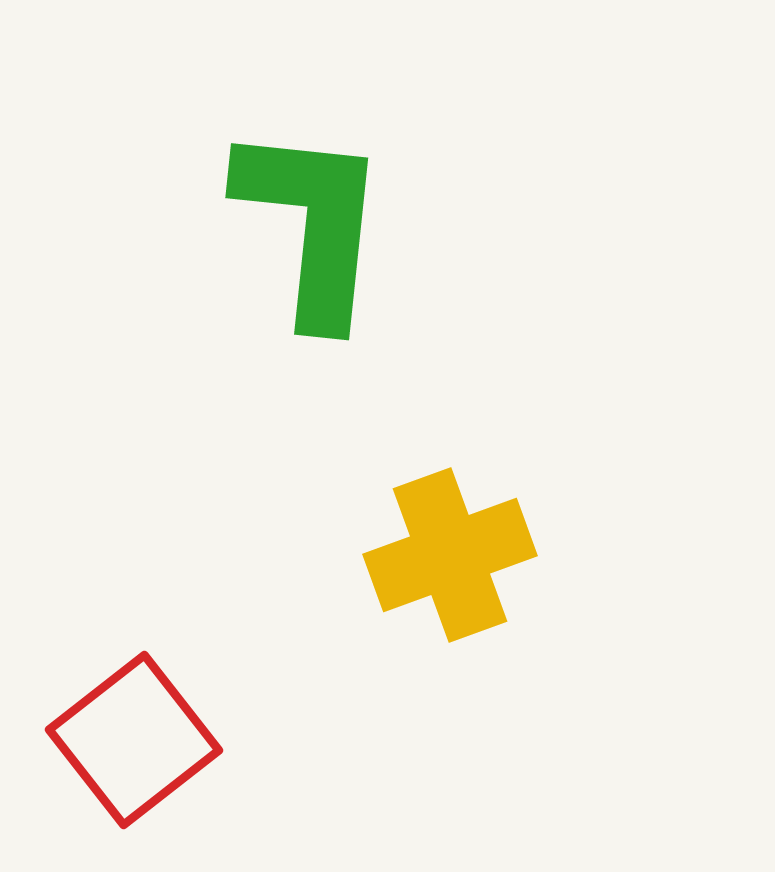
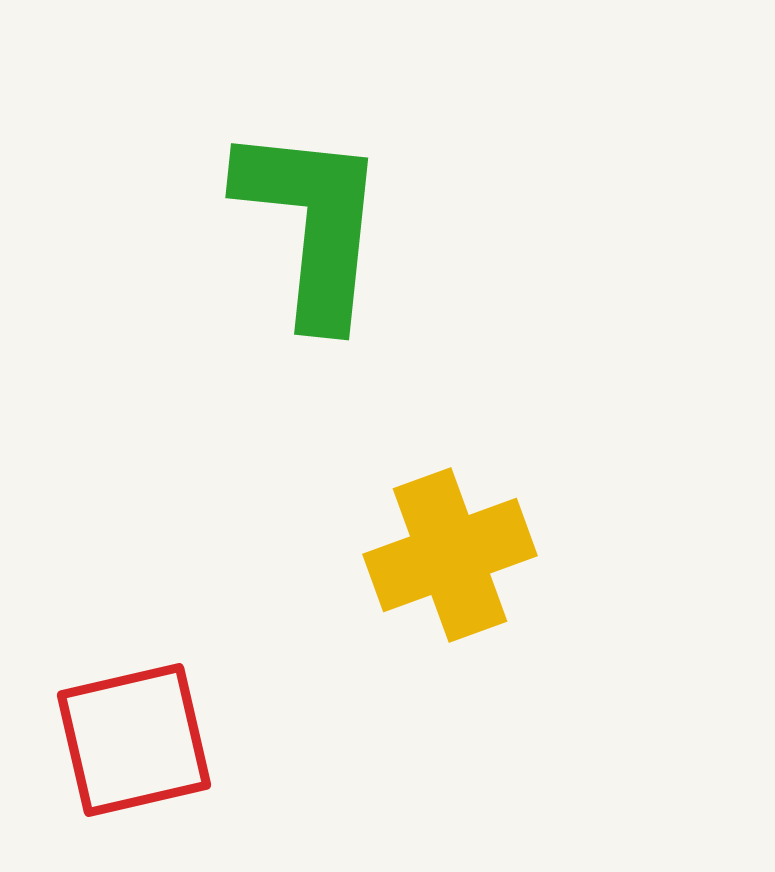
red square: rotated 25 degrees clockwise
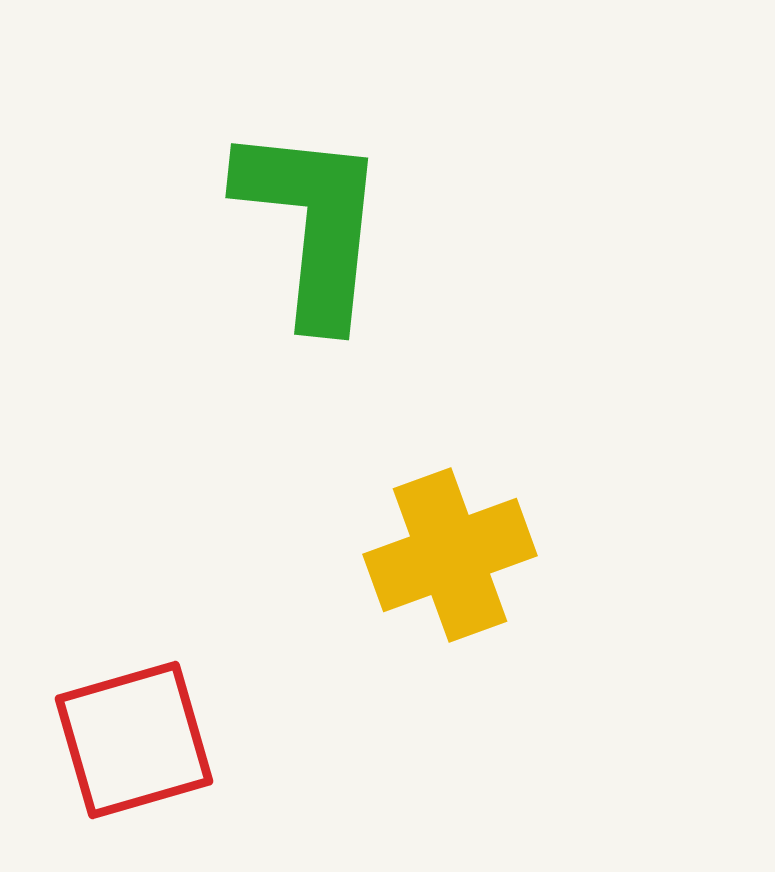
red square: rotated 3 degrees counterclockwise
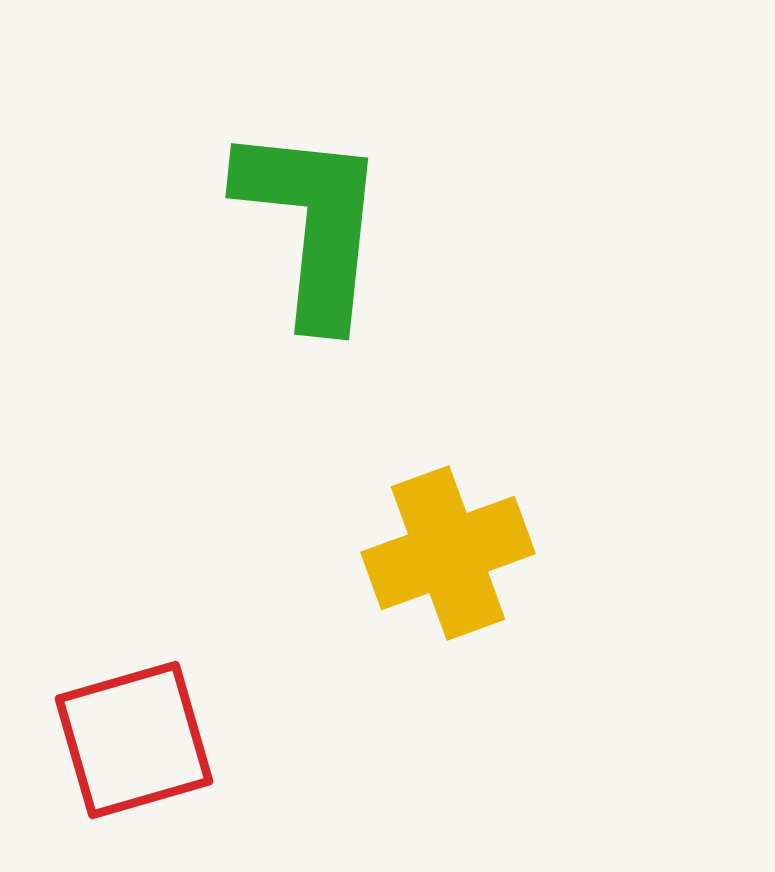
yellow cross: moved 2 px left, 2 px up
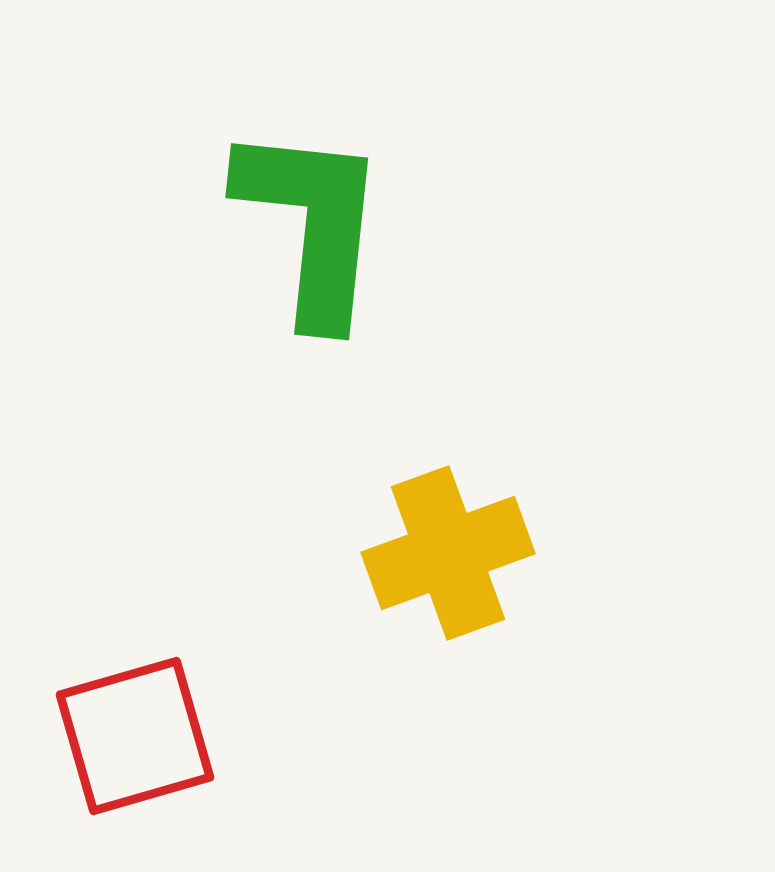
red square: moved 1 px right, 4 px up
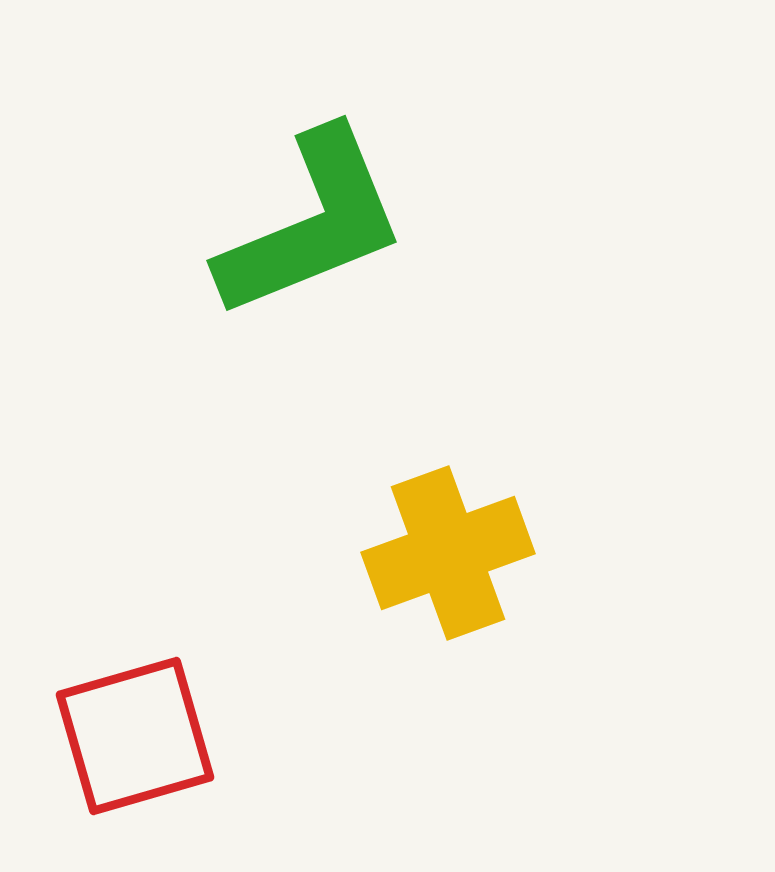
green L-shape: rotated 62 degrees clockwise
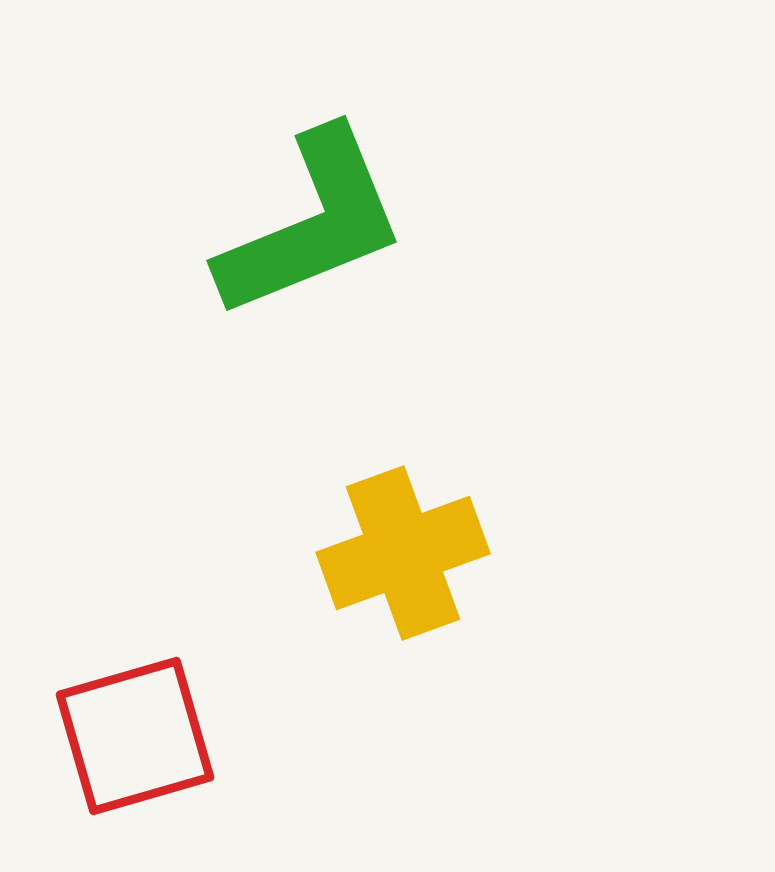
yellow cross: moved 45 px left
